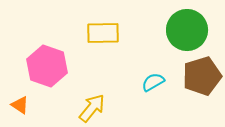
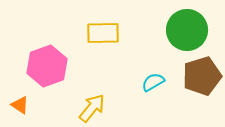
pink hexagon: rotated 21 degrees clockwise
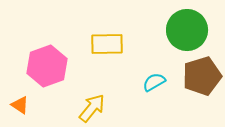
yellow rectangle: moved 4 px right, 11 px down
cyan semicircle: moved 1 px right
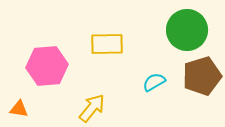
pink hexagon: rotated 15 degrees clockwise
orange triangle: moved 1 px left, 4 px down; rotated 24 degrees counterclockwise
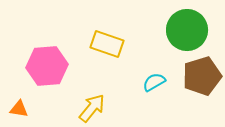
yellow rectangle: rotated 20 degrees clockwise
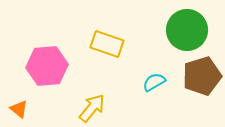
orange triangle: rotated 30 degrees clockwise
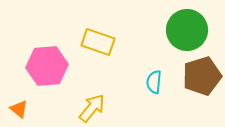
yellow rectangle: moved 9 px left, 2 px up
cyan semicircle: rotated 55 degrees counterclockwise
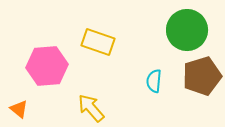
cyan semicircle: moved 1 px up
yellow arrow: moved 1 px left; rotated 80 degrees counterclockwise
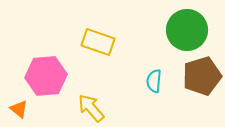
pink hexagon: moved 1 px left, 10 px down
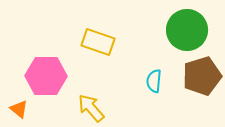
pink hexagon: rotated 6 degrees clockwise
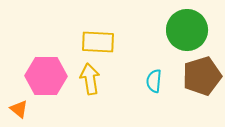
yellow rectangle: rotated 16 degrees counterclockwise
yellow arrow: moved 1 px left, 29 px up; rotated 32 degrees clockwise
